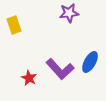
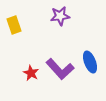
purple star: moved 9 px left, 3 px down
blue ellipse: rotated 50 degrees counterclockwise
red star: moved 2 px right, 5 px up
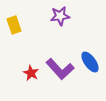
blue ellipse: rotated 15 degrees counterclockwise
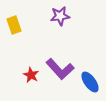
blue ellipse: moved 20 px down
red star: moved 2 px down
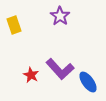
purple star: rotated 30 degrees counterclockwise
blue ellipse: moved 2 px left
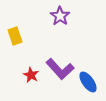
yellow rectangle: moved 1 px right, 11 px down
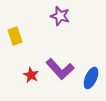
purple star: rotated 18 degrees counterclockwise
blue ellipse: moved 3 px right, 4 px up; rotated 60 degrees clockwise
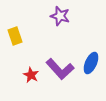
blue ellipse: moved 15 px up
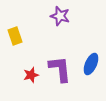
blue ellipse: moved 1 px down
purple L-shape: rotated 144 degrees counterclockwise
red star: rotated 28 degrees clockwise
